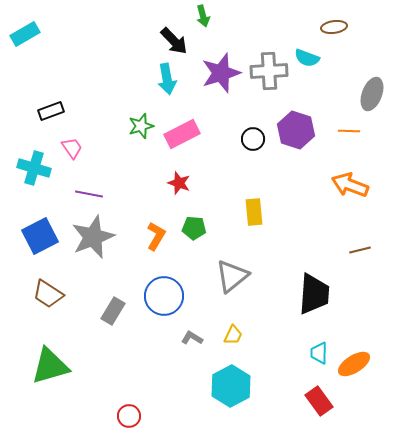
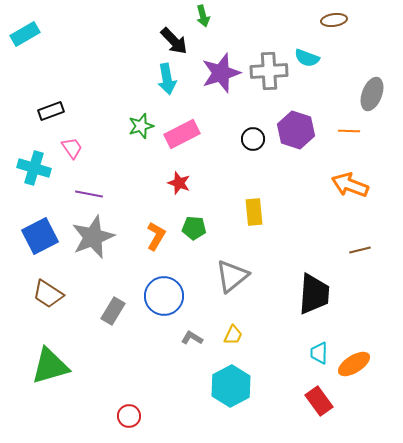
brown ellipse: moved 7 px up
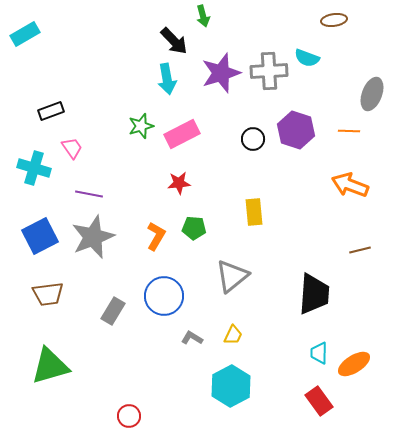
red star: rotated 25 degrees counterclockwise
brown trapezoid: rotated 40 degrees counterclockwise
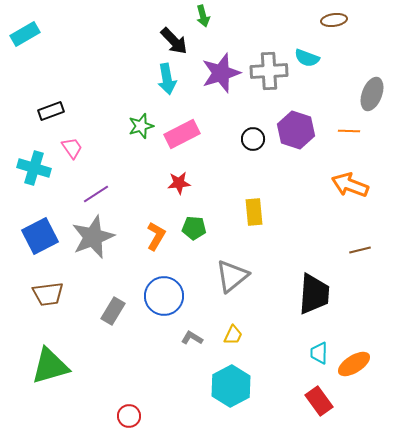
purple line: moved 7 px right; rotated 44 degrees counterclockwise
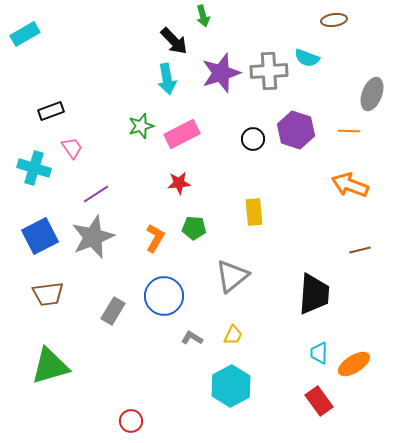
orange L-shape: moved 1 px left, 2 px down
red circle: moved 2 px right, 5 px down
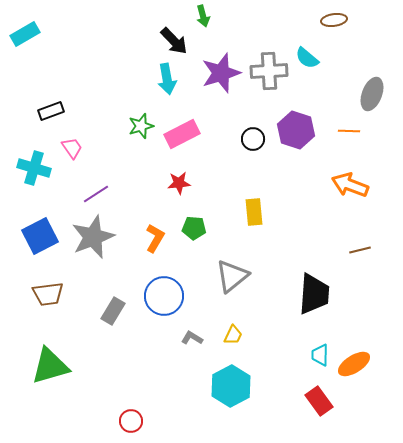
cyan semicircle: rotated 20 degrees clockwise
cyan trapezoid: moved 1 px right, 2 px down
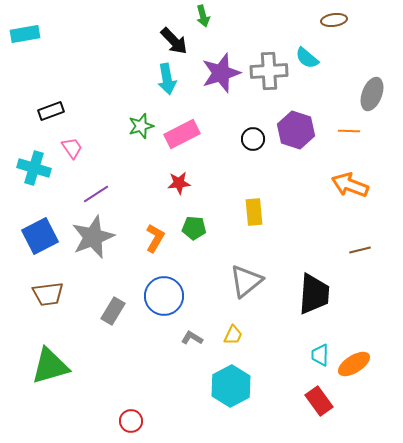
cyan rectangle: rotated 20 degrees clockwise
gray triangle: moved 14 px right, 5 px down
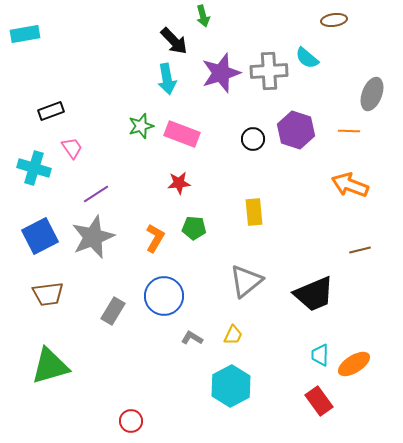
pink rectangle: rotated 48 degrees clockwise
black trapezoid: rotated 63 degrees clockwise
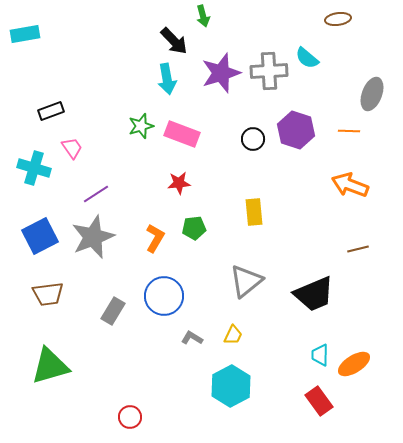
brown ellipse: moved 4 px right, 1 px up
green pentagon: rotated 10 degrees counterclockwise
brown line: moved 2 px left, 1 px up
red circle: moved 1 px left, 4 px up
